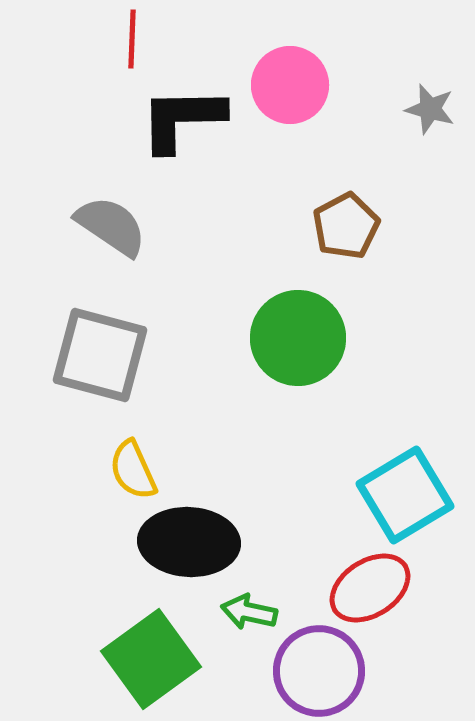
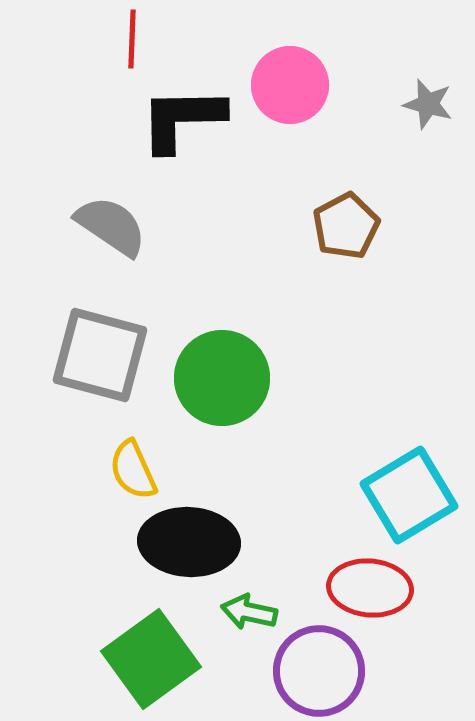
gray star: moved 2 px left, 5 px up
green circle: moved 76 px left, 40 px down
cyan square: moved 4 px right
red ellipse: rotated 38 degrees clockwise
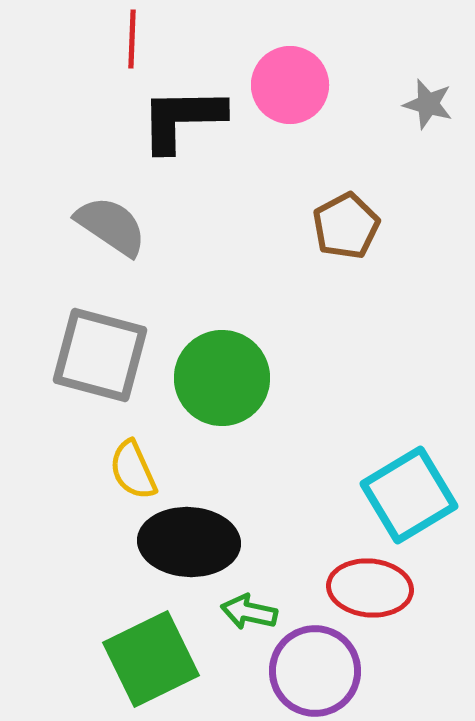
green square: rotated 10 degrees clockwise
purple circle: moved 4 px left
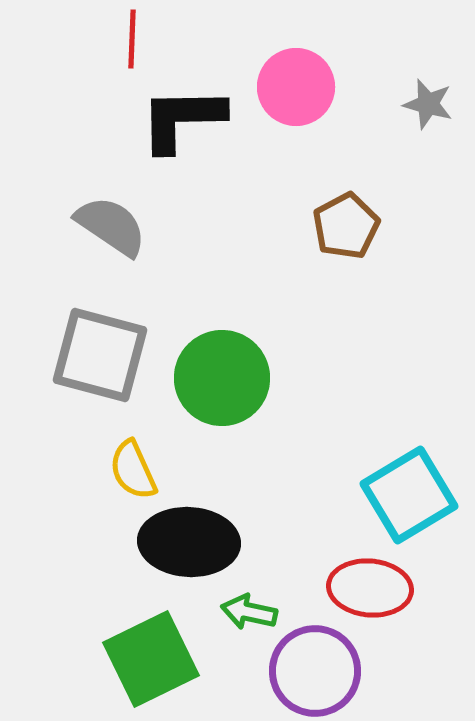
pink circle: moved 6 px right, 2 px down
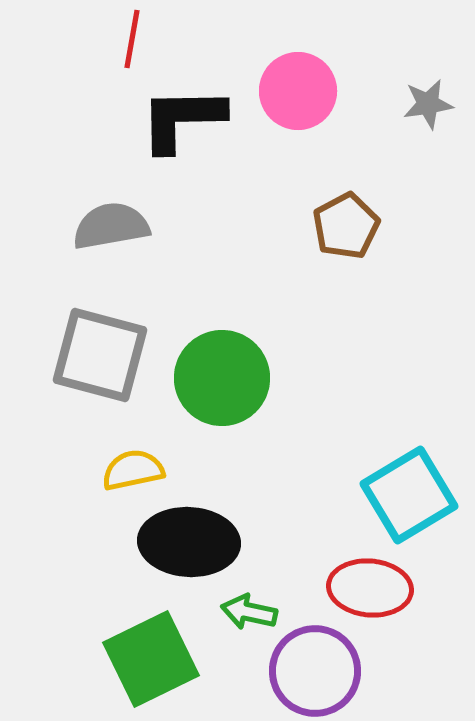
red line: rotated 8 degrees clockwise
pink circle: moved 2 px right, 4 px down
gray star: rotated 24 degrees counterclockwise
gray semicircle: rotated 44 degrees counterclockwise
yellow semicircle: rotated 102 degrees clockwise
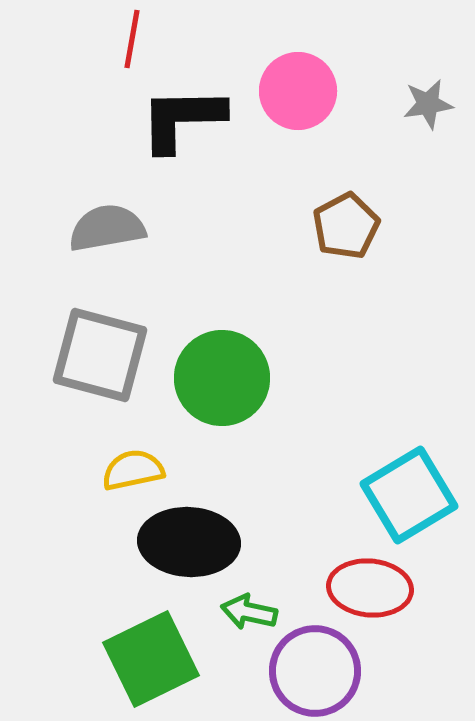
gray semicircle: moved 4 px left, 2 px down
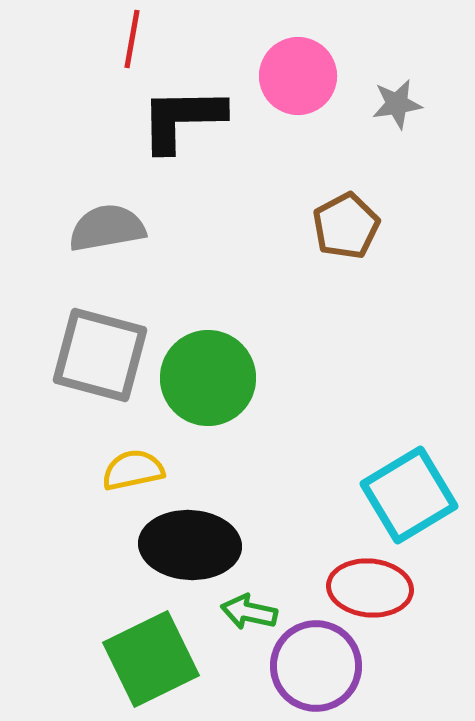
pink circle: moved 15 px up
gray star: moved 31 px left
green circle: moved 14 px left
black ellipse: moved 1 px right, 3 px down
purple circle: moved 1 px right, 5 px up
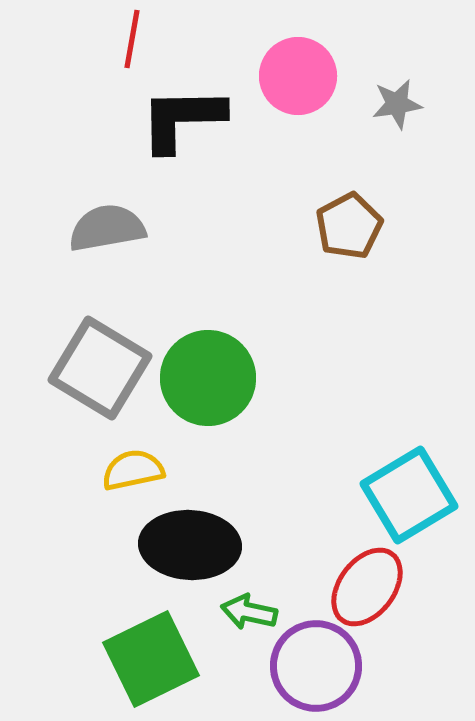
brown pentagon: moved 3 px right
gray square: moved 13 px down; rotated 16 degrees clockwise
red ellipse: moved 3 px left, 1 px up; rotated 58 degrees counterclockwise
